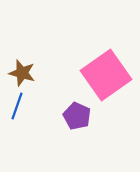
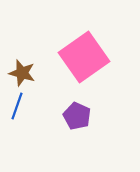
pink square: moved 22 px left, 18 px up
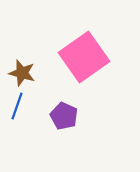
purple pentagon: moved 13 px left
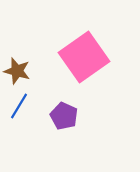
brown star: moved 5 px left, 2 px up
blue line: moved 2 px right; rotated 12 degrees clockwise
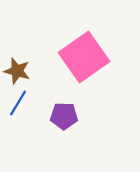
blue line: moved 1 px left, 3 px up
purple pentagon: rotated 24 degrees counterclockwise
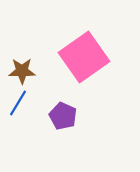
brown star: moved 5 px right; rotated 16 degrees counterclockwise
purple pentagon: moved 1 px left; rotated 24 degrees clockwise
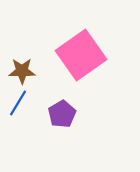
pink square: moved 3 px left, 2 px up
purple pentagon: moved 1 px left, 2 px up; rotated 16 degrees clockwise
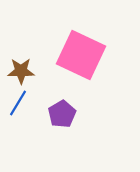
pink square: rotated 30 degrees counterclockwise
brown star: moved 1 px left
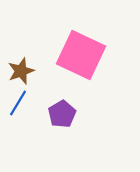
brown star: rotated 20 degrees counterclockwise
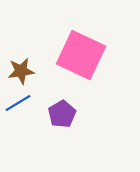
brown star: rotated 12 degrees clockwise
blue line: rotated 28 degrees clockwise
